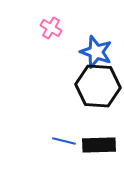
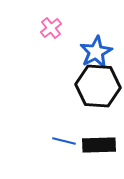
pink cross: rotated 20 degrees clockwise
blue star: rotated 24 degrees clockwise
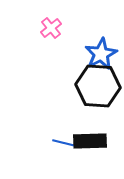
blue star: moved 5 px right, 2 px down
blue line: moved 2 px down
black rectangle: moved 9 px left, 4 px up
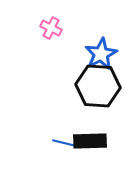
pink cross: rotated 25 degrees counterclockwise
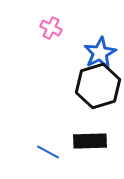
blue star: moved 1 px left, 1 px up
black hexagon: rotated 21 degrees counterclockwise
blue line: moved 16 px left, 9 px down; rotated 15 degrees clockwise
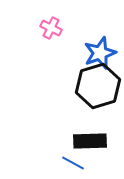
blue star: rotated 8 degrees clockwise
blue line: moved 25 px right, 11 px down
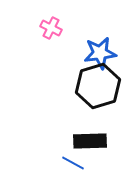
blue star: rotated 12 degrees clockwise
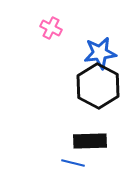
black hexagon: rotated 15 degrees counterclockwise
blue line: rotated 15 degrees counterclockwise
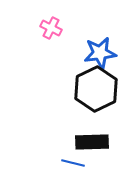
black hexagon: moved 2 px left, 3 px down; rotated 6 degrees clockwise
black rectangle: moved 2 px right, 1 px down
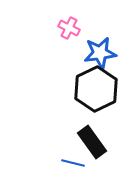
pink cross: moved 18 px right
black rectangle: rotated 56 degrees clockwise
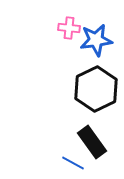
pink cross: rotated 20 degrees counterclockwise
blue star: moved 4 px left, 13 px up
blue line: rotated 15 degrees clockwise
